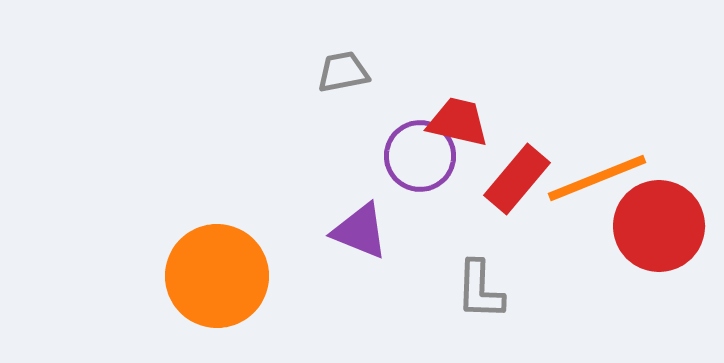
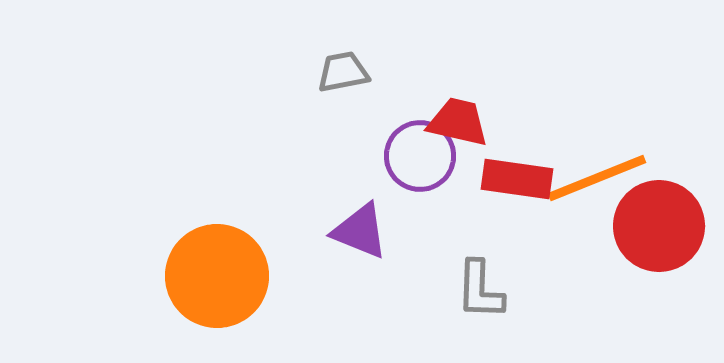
red rectangle: rotated 58 degrees clockwise
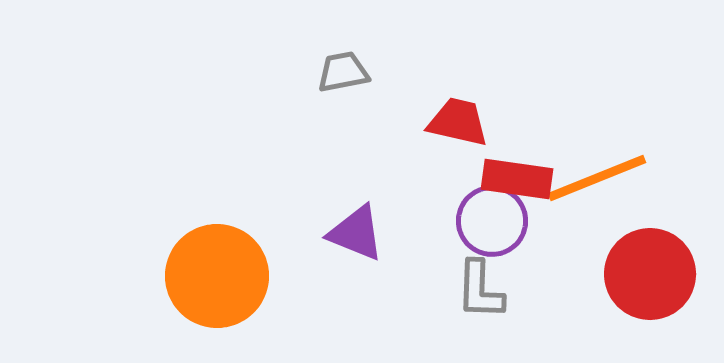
purple circle: moved 72 px right, 65 px down
red circle: moved 9 px left, 48 px down
purple triangle: moved 4 px left, 2 px down
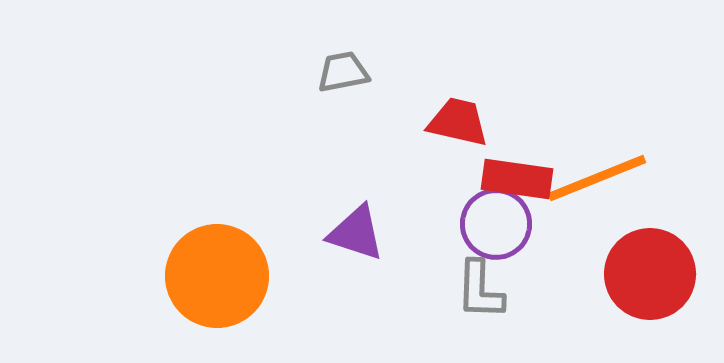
purple circle: moved 4 px right, 3 px down
purple triangle: rotated 4 degrees counterclockwise
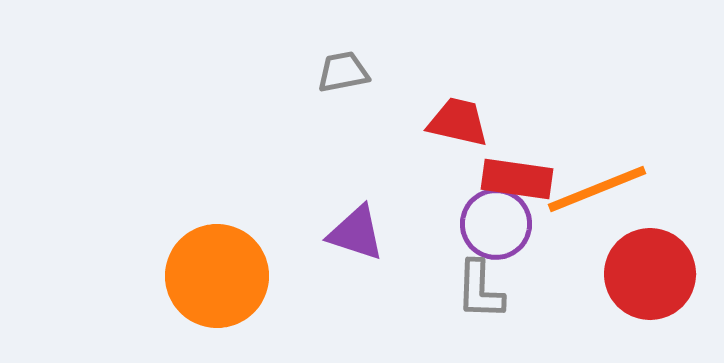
orange line: moved 11 px down
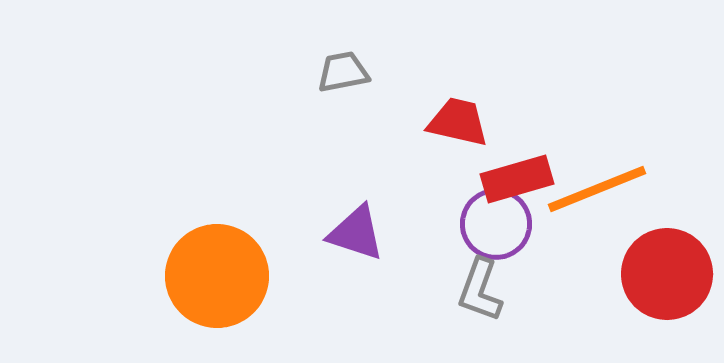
red rectangle: rotated 24 degrees counterclockwise
red circle: moved 17 px right
gray L-shape: rotated 18 degrees clockwise
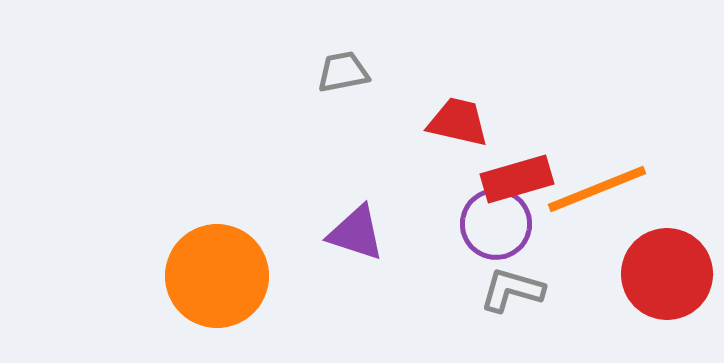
gray L-shape: moved 32 px right; rotated 86 degrees clockwise
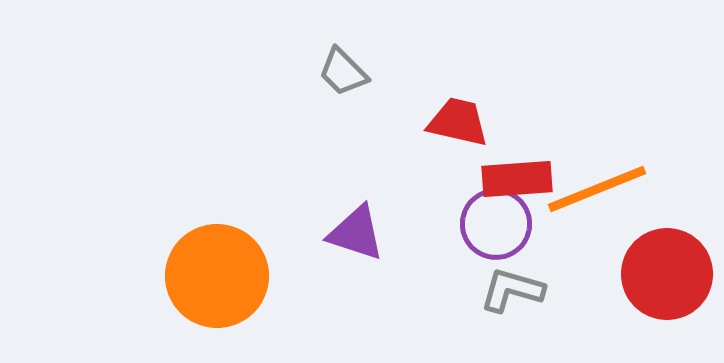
gray trapezoid: rotated 124 degrees counterclockwise
red rectangle: rotated 12 degrees clockwise
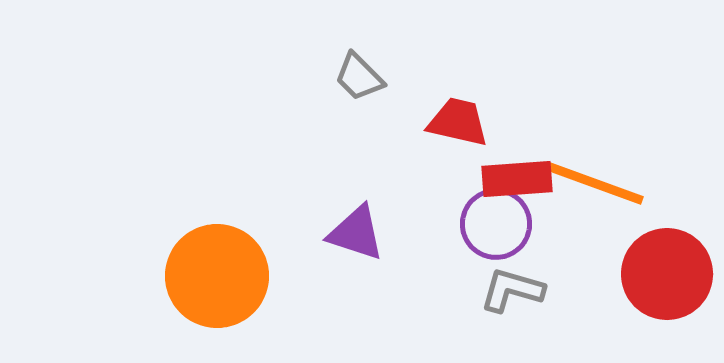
gray trapezoid: moved 16 px right, 5 px down
orange line: moved 3 px left, 6 px up; rotated 42 degrees clockwise
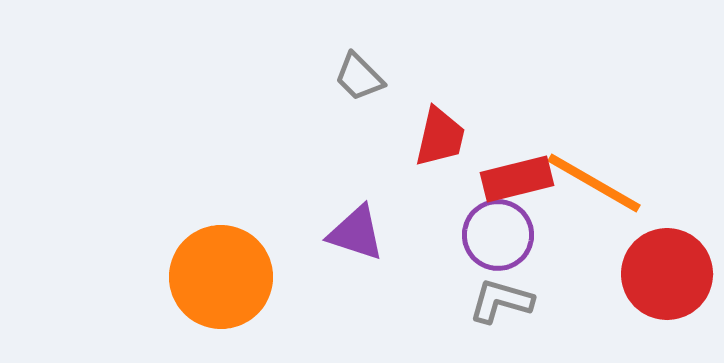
red trapezoid: moved 18 px left, 15 px down; rotated 90 degrees clockwise
red rectangle: rotated 10 degrees counterclockwise
orange line: rotated 10 degrees clockwise
purple circle: moved 2 px right, 11 px down
orange circle: moved 4 px right, 1 px down
gray L-shape: moved 11 px left, 11 px down
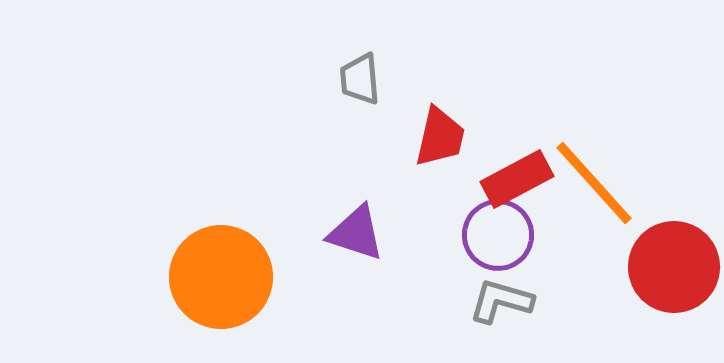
gray trapezoid: moved 1 px right, 2 px down; rotated 40 degrees clockwise
red rectangle: rotated 14 degrees counterclockwise
orange line: rotated 18 degrees clockwise
red circle: moved 7 px right, 7 px up
